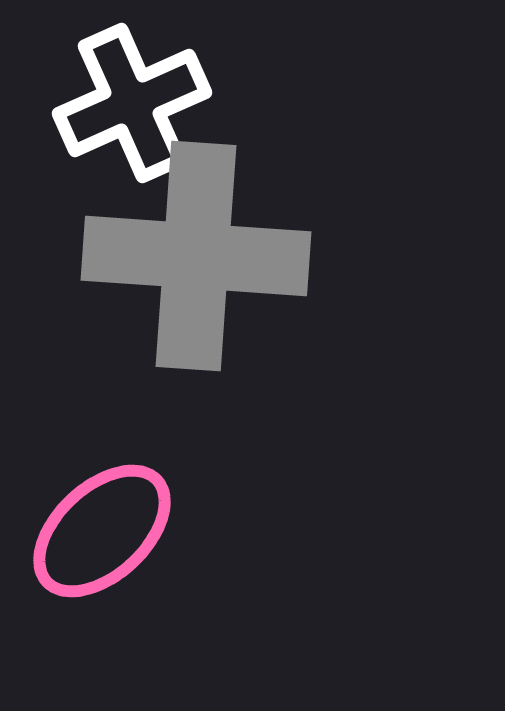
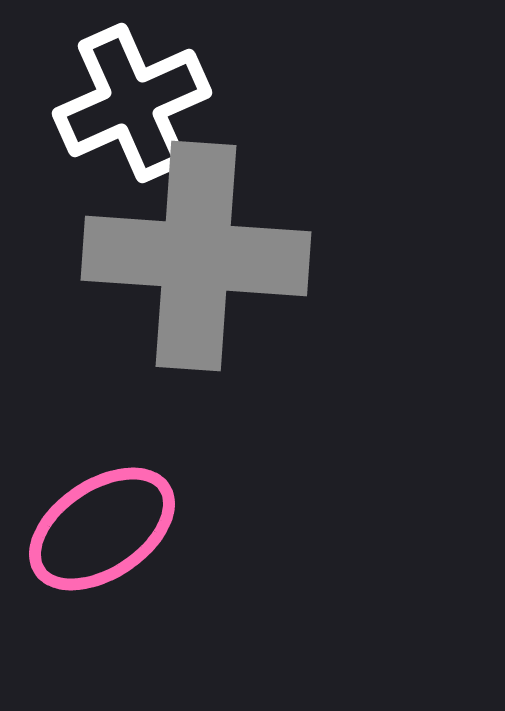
pink ellipse: moved 2 px up; rotated 9 degrees clockwise
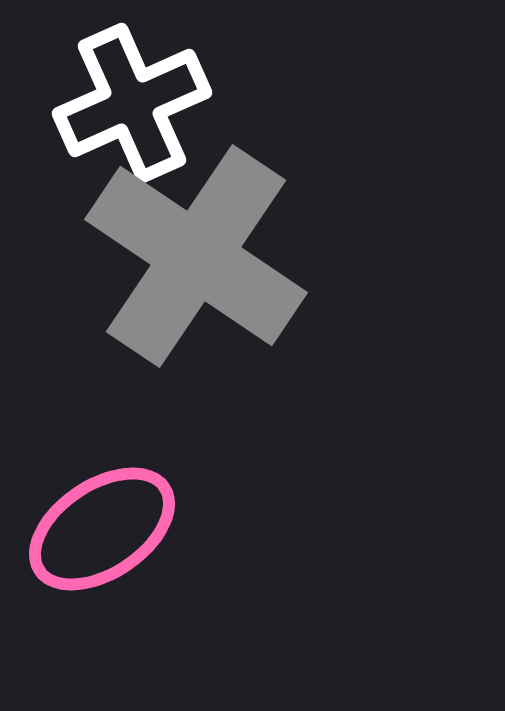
gray cross: rotated 30 degrees clockwise
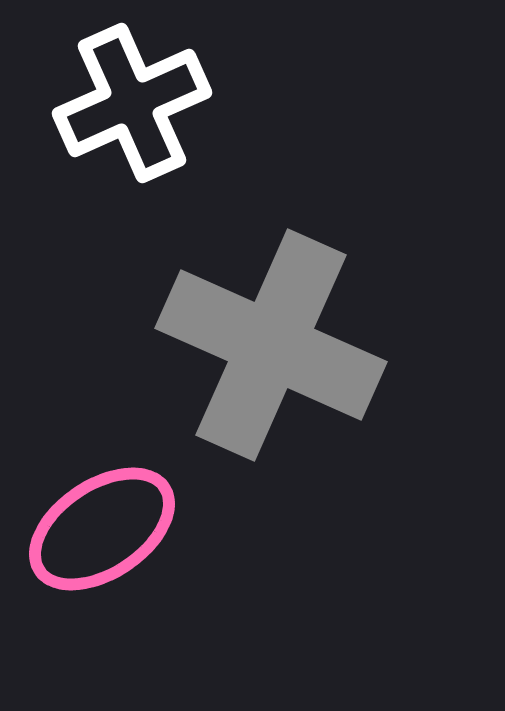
gray cross: moved 75 px right, 89 px down; rotated 10 degrees counterclockwise
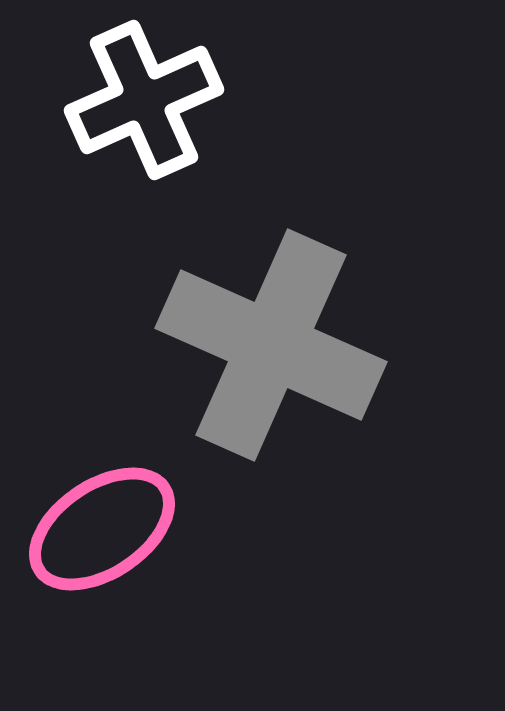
white cross: moved 12 px right, 3 px up
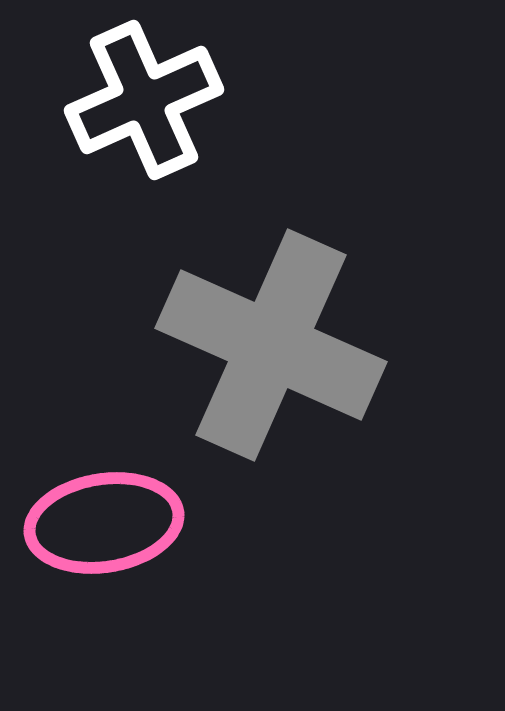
pink ellipse: moved 2 px right, 6 px up; rotated 25 degrees clockwise
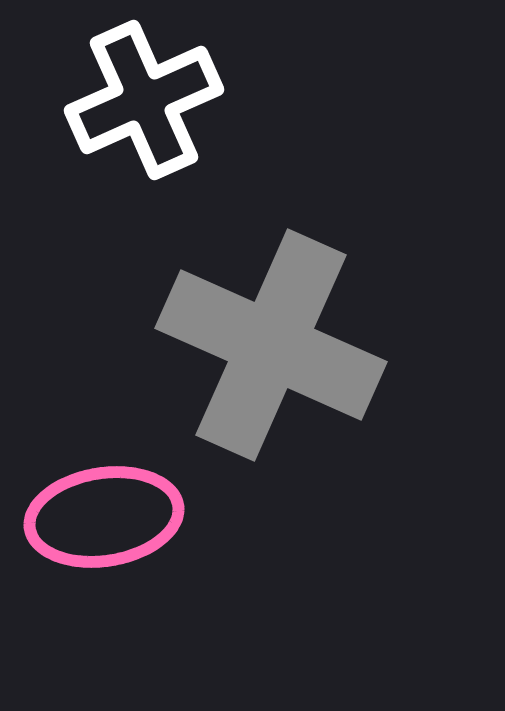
pink ellipse: moved 6 px up
